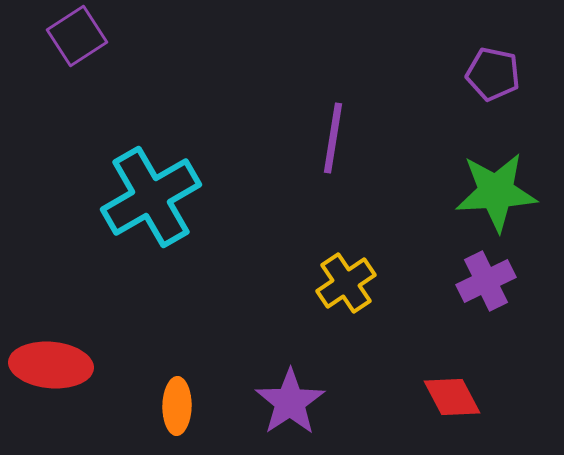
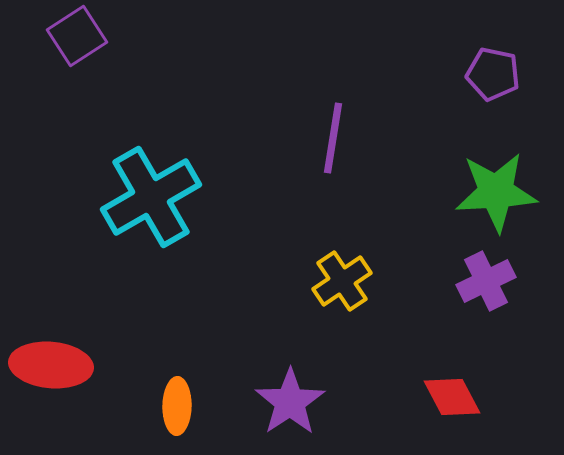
yellow cross: moved 4 px left, 2 px up
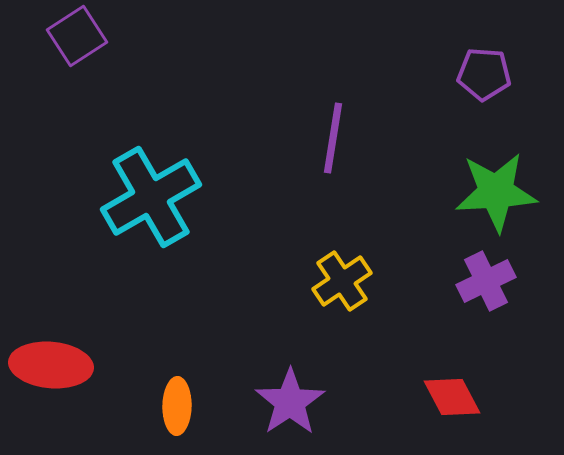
purple pentagon: moved 9 px left; rotated 8 degrees counterclockwise
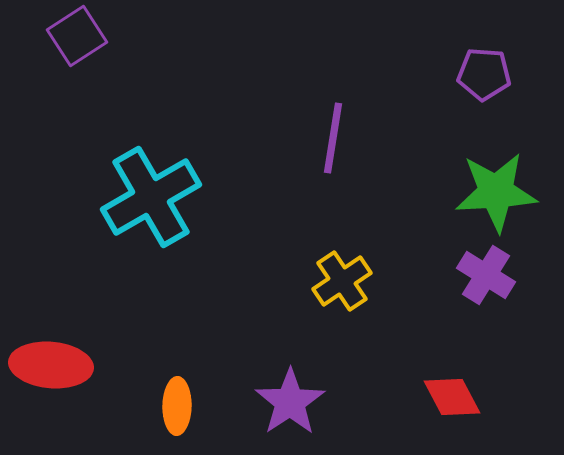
purple cross: moved 6 px up; rotated 32 degrees counterclockwise
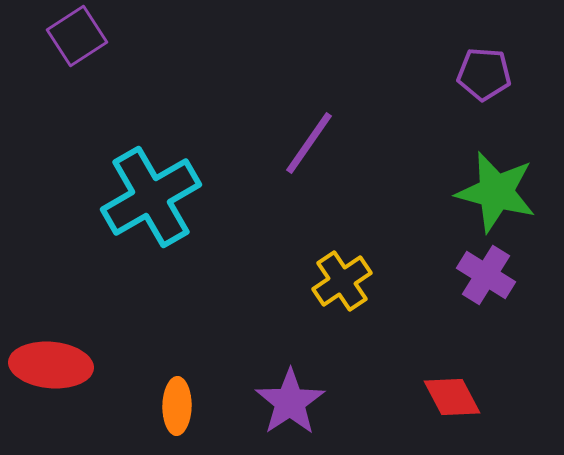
purple line: moved 24 px left, 5 px down; rotated 26 degrees clockwise
green star: rotated 18 degrees clockwise
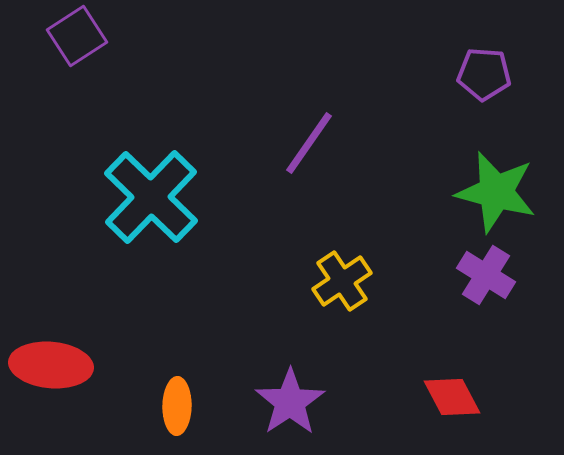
cyan cross: rotated 16 degrees counterclockwise
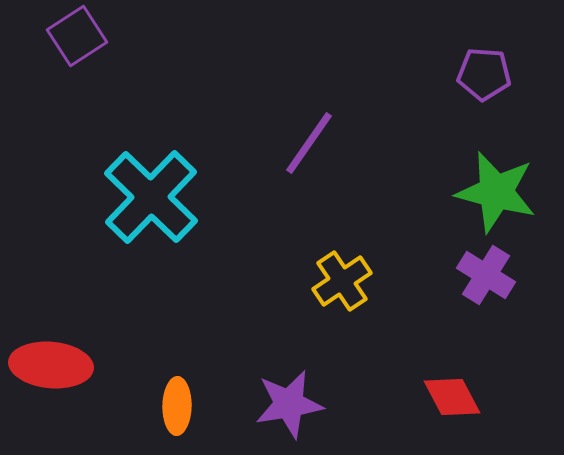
purple star: moved 1 px left, 2 px down; rotated 24 degrees clockwise
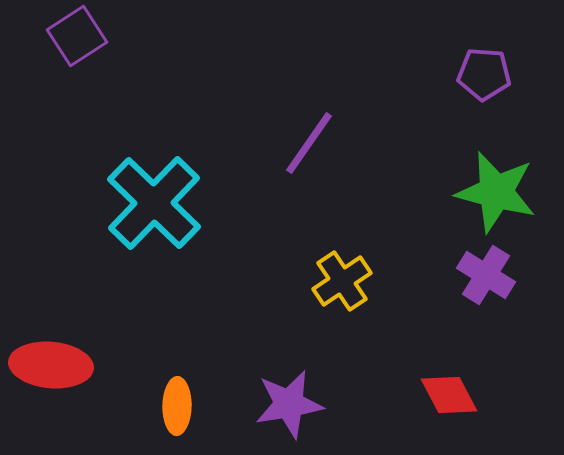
cyan cross: moved 3 px right, 6 px down
red diamond: moved 3 px left, 2 px up
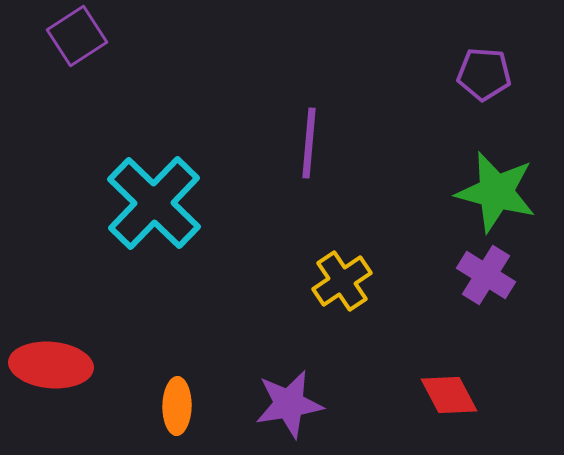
purple line: rotated 30 degrees counterclockwise
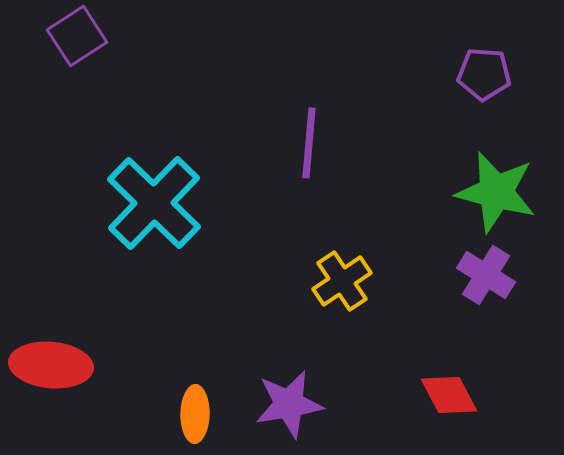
orange ellipse: moved 18 px right, 8 px down
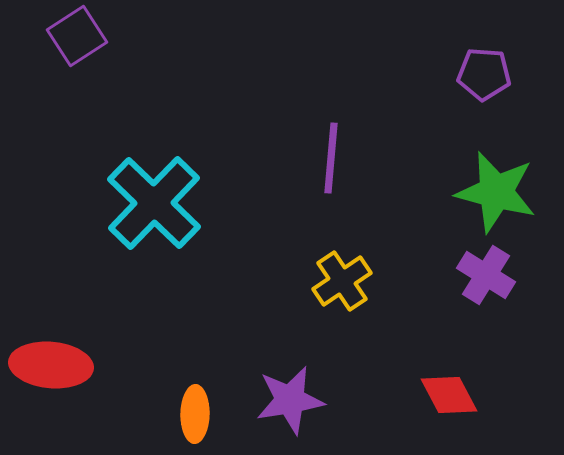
purple line: moved 22 px right, 15 px down
purple star: moved 1 px right, 4 px up
